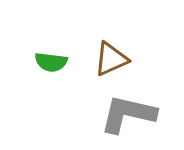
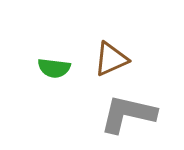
green semicircle: moved 3 px right, 6 px down
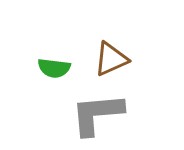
gray L-shape: moved 31 px left; rotated 18 degrees counterclockwise
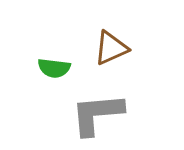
brown triangle: moved 11 px up
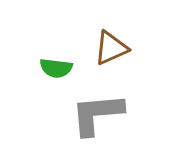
green semicircle: moved 2 px right
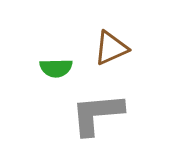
green semicircle: rotated 8 degrees counterclockwise
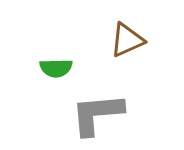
brown triangle: moved 16 px right, 8 px up
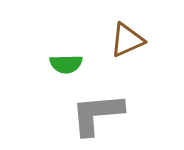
green semicircle: moved 10 px right, 4 px up
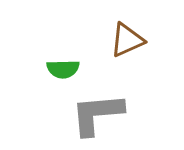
green semicircle: moved 3 px left, 5 px down
